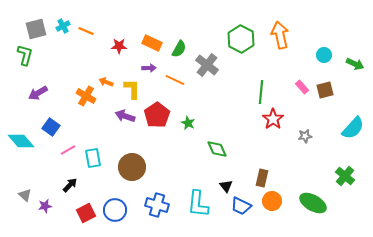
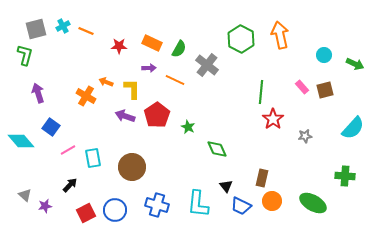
purple arrow at (38, 93): rotated 102 degrees clockwise
green star at (188, 123): moved 4 px down
green cross at (345, 176): rotated 36 degrees counterclockwise
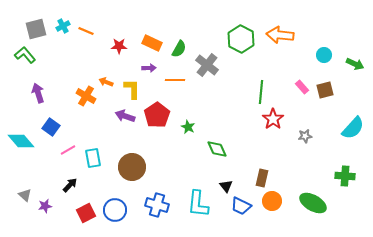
orange arrow at (280, 35): rotated 72 degrees counterclockwise
green L-shape at (25, 55): rotated 55 degrees counterclockwise
orange line at (175, 80): rotated 24 degrees counterclockwise
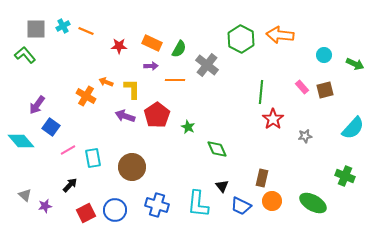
gray square at (36, 29): rotated 15 degrees clockwise
purple arrow at (149, 68): moved 2 px right, 2 px up
purple arrow at (38, 93): moved 1 px left, 12 px down; rotated 126 degrees counterclockwise
green cross at (345, 176): rotated 18 degrees clockwise
black triangle at (226, 186): moved 4 px left
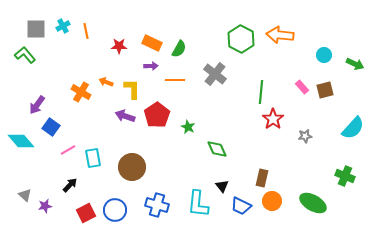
orange line at (86, 31): rotated 56 degrees clockwise
gray cross at (207, 65): moved 8 px right, 9 px down
orange cross at (86, 96): moved 5 px left, 4 px up
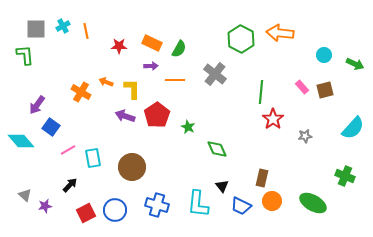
orange arrow at (280, 35): moved 2 px up
green L-shape at (25, 55): rotated 35 degrees clockwise
